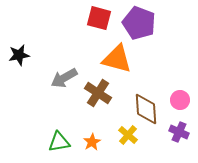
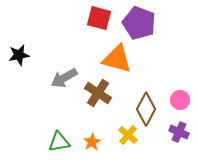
brown diamond: rotated 32 degrees clockwise
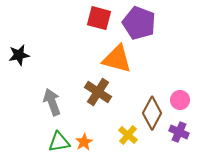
gray arrow: moved 12 px left, 24 px down; rotated 100 degrees clockwise
brown cross: moved 1 px up
brown diamond: moved 6 px right, 4 px down
orange star: moved 8 px left
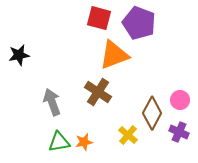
orange triangle: moved 3 px left, 4 px up; rotated 36 degrees counterclockwise
orange star: rotated 18 degrees clockwise
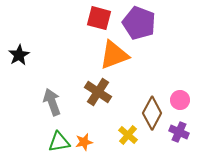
black star: rotated 20 degrees counterclockwise
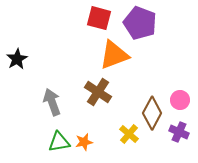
purple pentagon: moved 1 px right
black star: moved 2 px left, 4 px down
yellow cross: moved 1 px right, 1 px up
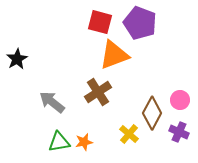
red square: moved 1 px right, 4 px down
brown cross: rotated 24 degrees clockwise
gray arrow: rotated 32 degrees counterclockwise
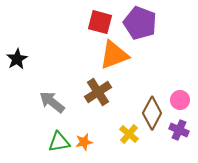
purple cross: moved 2 px up
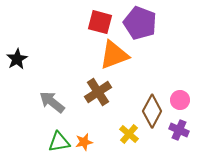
brown diamond: moved 2 px up
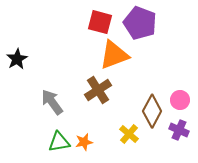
brown cross: moved 2 px up
gray arrow: rotated 16 degrees clockwise
